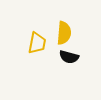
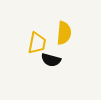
black semicircle: moved 18 px left, 3 px down
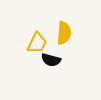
yellow trapezoid: rotated 15 degrees clockwise
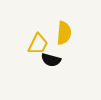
yellow trapezoid: moved 1 px right, 1 px down
